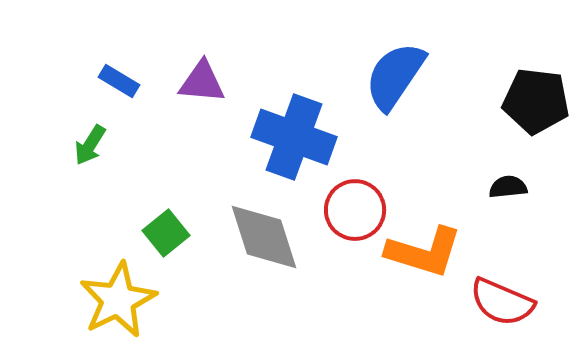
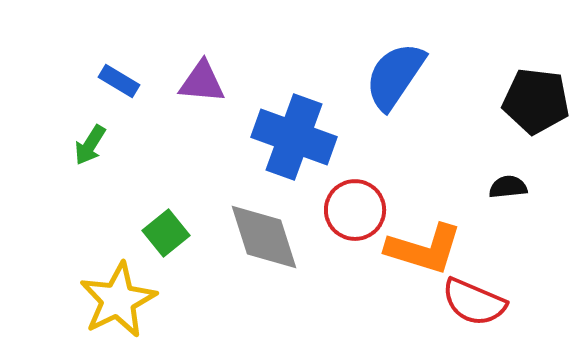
orange L-shape: moved 3 px up
red semicircle: moved 28 px left
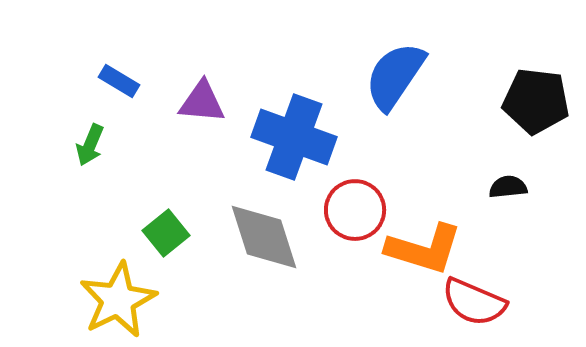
purple triangle: moved 20 px down
green arrow: rotated 9 degrees counterclockwise
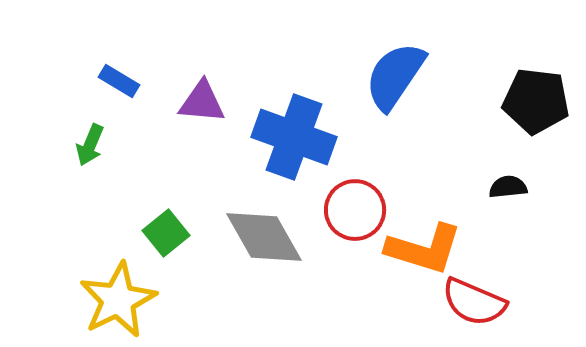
gray diamond: rotated 12 degrees counterclockwise
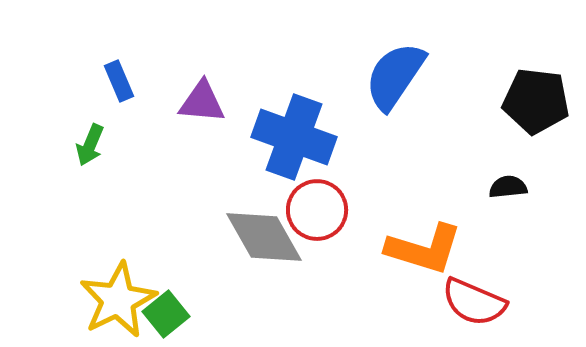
blue rectangle: rotated 36 degrees clockwise
red circle: moved 38 px left
green square: moved 81 px down
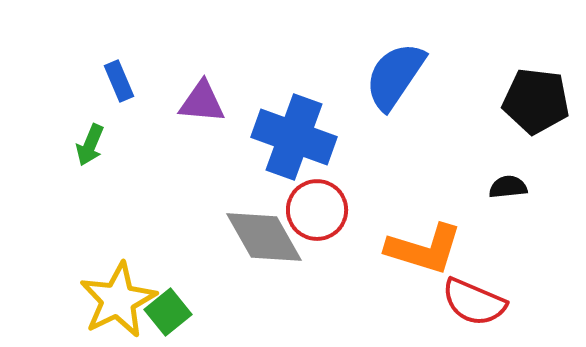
green square: moved 2 px right, 2 px up
